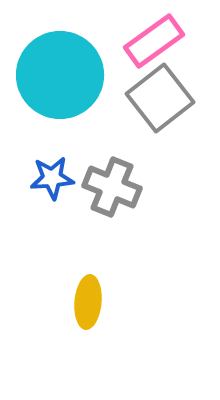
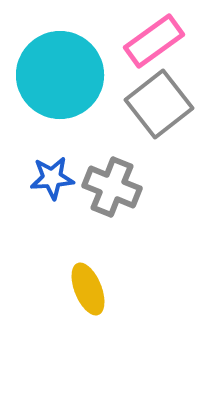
gray square: moved 1 px left, 6 px down
yellow ellipse: moved 13 px up; rotated 27 degrees counterclockwise
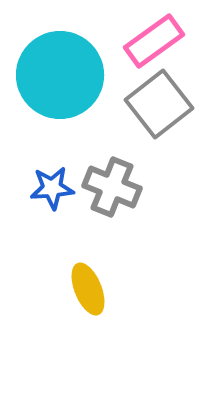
blue star: moved 10 px down
